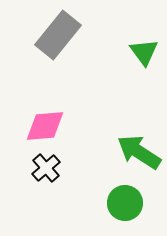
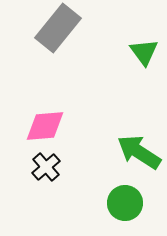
gray rectangle: moved 7 px up
black cross: moved 1 px up
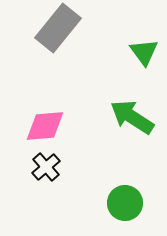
green arrow: moved 7 px left, 35 px up
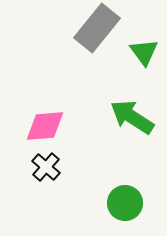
gray rectangle: moved 39 px right
black cross: rotated 8 degrees counterclockwise
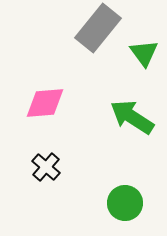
gray rectangle: moved 1 px right
green triangle: moved 1 px down
pink diamond: moved 23 px up
